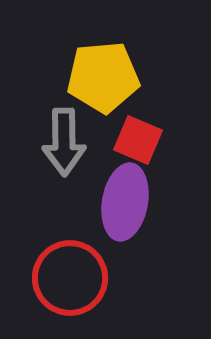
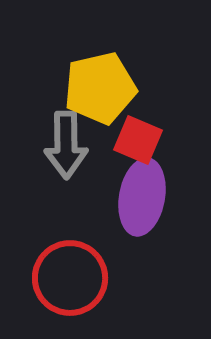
yellow pentagon: moved 3 px left, 11 px down; rotated 8 degrees counterclockwise
gray arrow: moved 2 px right, 3 px down
purple ellipse: moved 17 px right, 5 px up
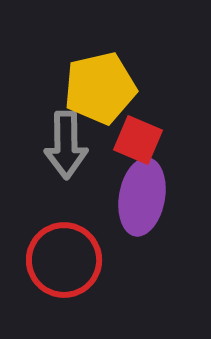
red circle: moved 6 px left, 18 px up
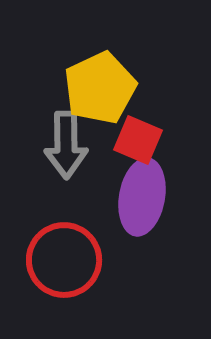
yellow pentagon: rotated 12 degrees counterclockwise
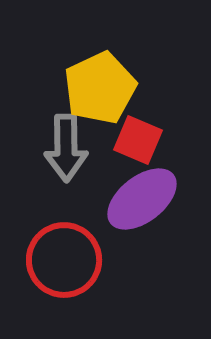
gray arrow: moved 3 px down
purple ellipse: moved 2 px down; rotated 42 degrees clockwise
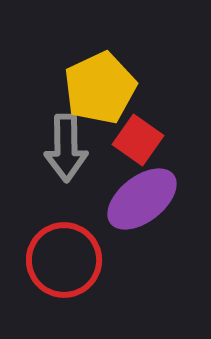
red square: rotated 12 degrees clockwise
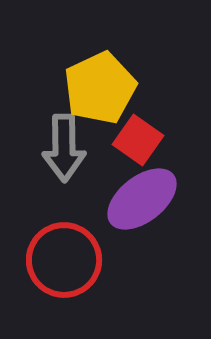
gray arrow: moved 2 px left
